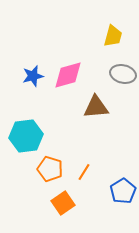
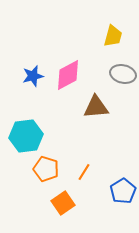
pink diamond: rotated 12 degrees counterclockwise
orange pentagon: moved 4 px left
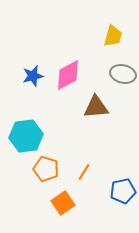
blue pentagon: rotated 20 degrees clockwise
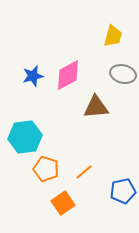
cyan hexagon: moved 1 px left, 1 px down
orange line: rotated 18 degrees clockwise
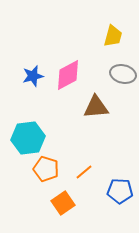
cyan hexagon: moved 3 px right, 1 px down
blue pentagon: moved 3 px left; rotated 15 degrees clockwise
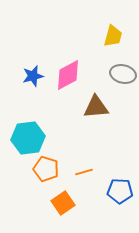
orange line: rotated 24 degrees clockwise
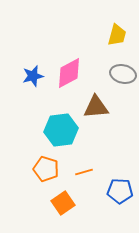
yellow trapezoid: moved 4 px right, 1 px up
pink diamond: moved 1 px right, 2 px up
cyan hexagon: moved 33 px right, 8 px up
